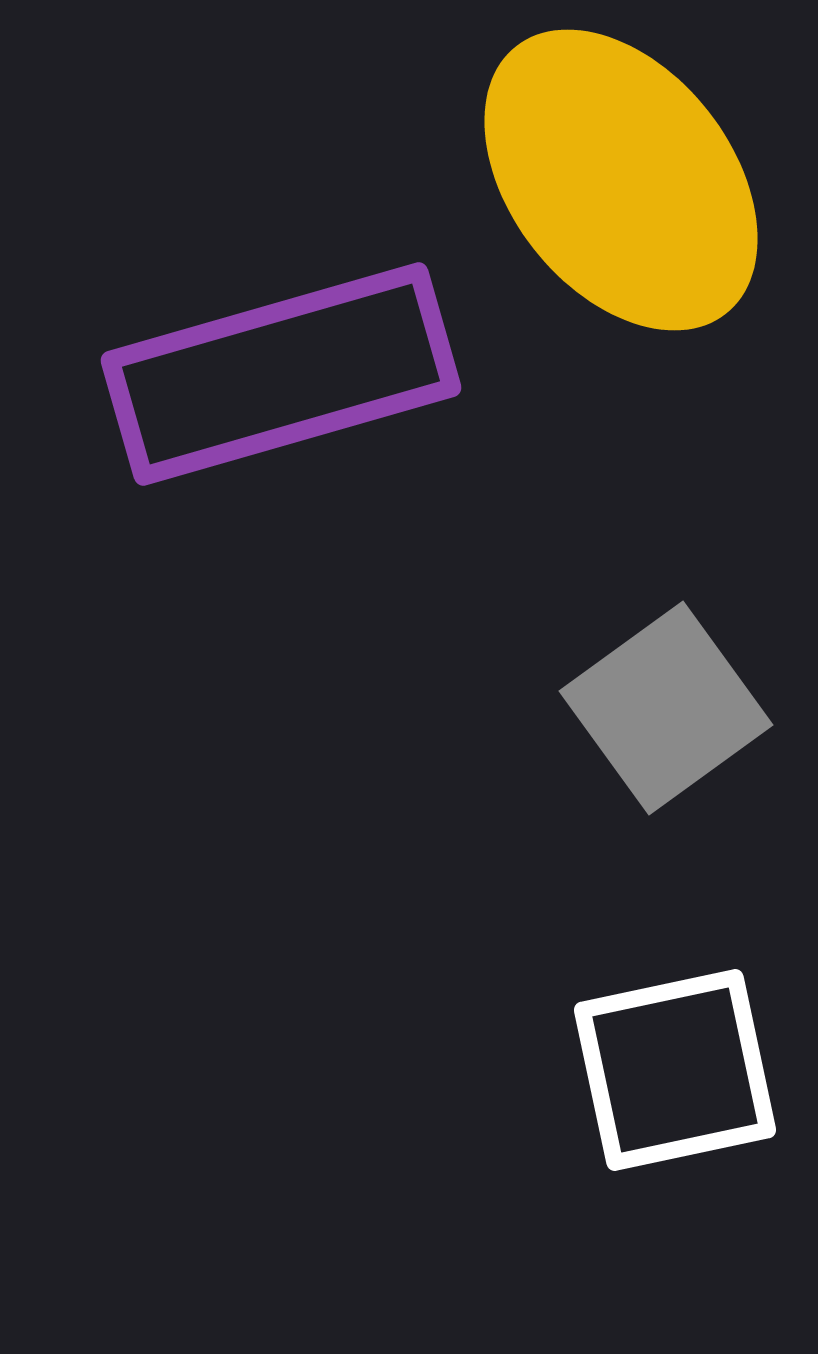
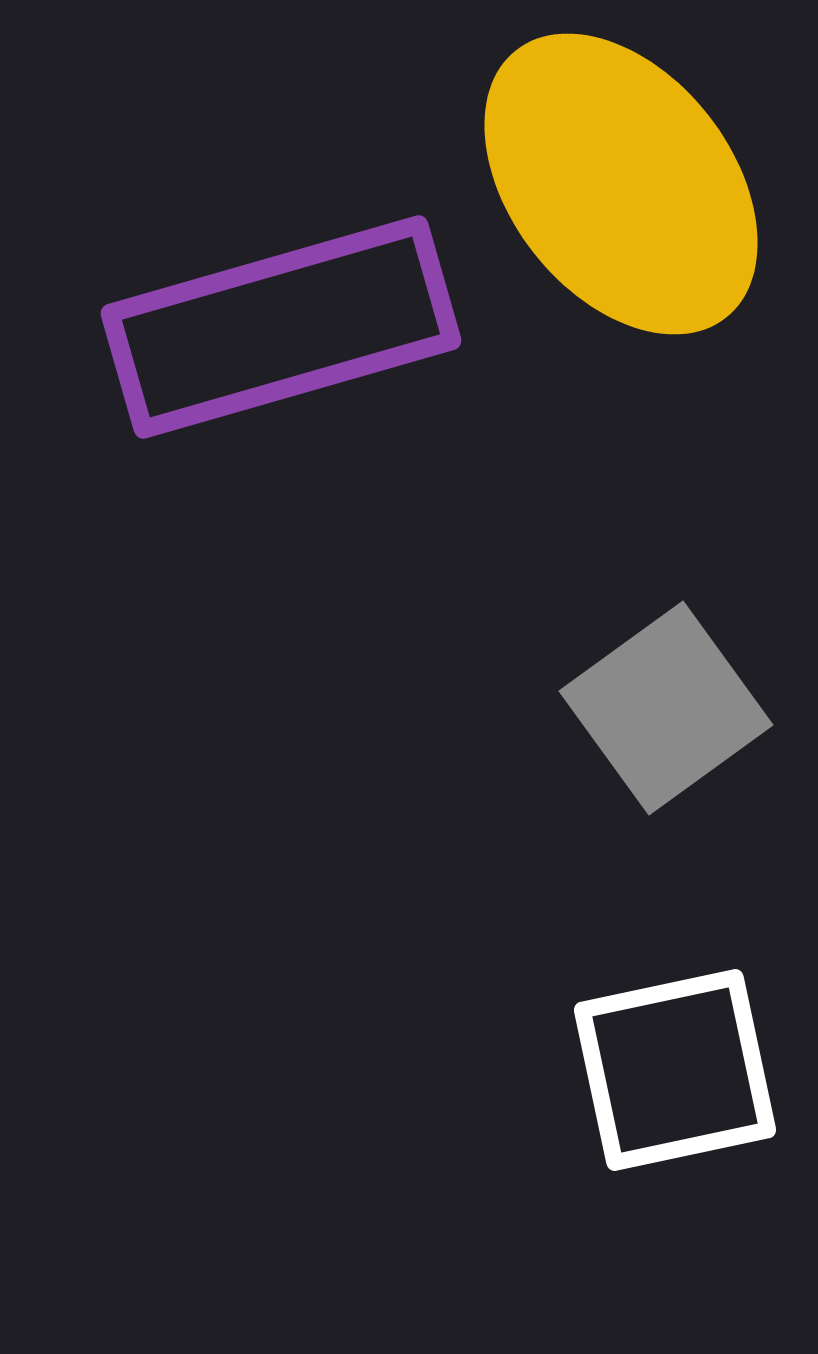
yellow ellipse: moved 4 px down
purple rectangle: moved 47 px up
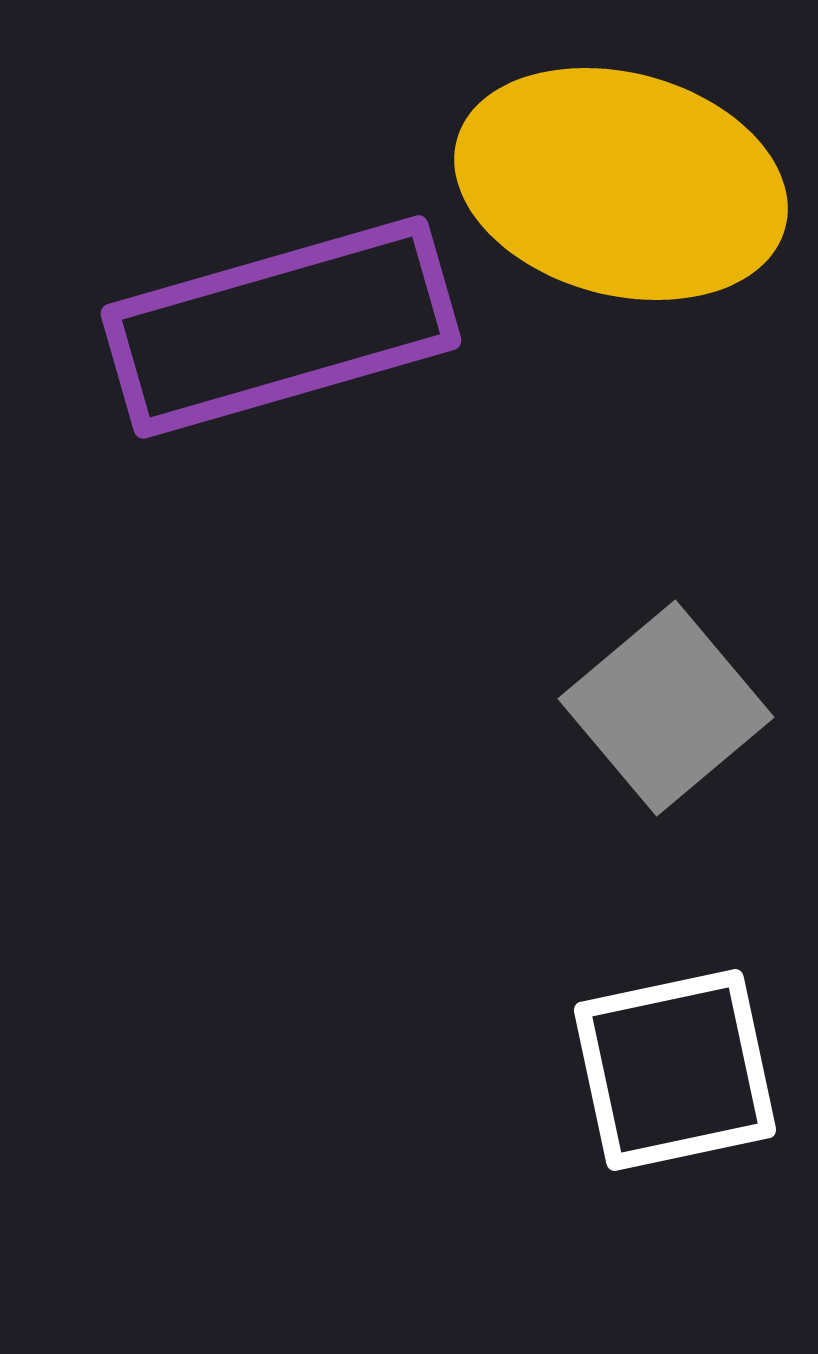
yellow ellipse: rotated 37 degrees counterclockwise
gray square: rotated 4 degrees counterclockwise
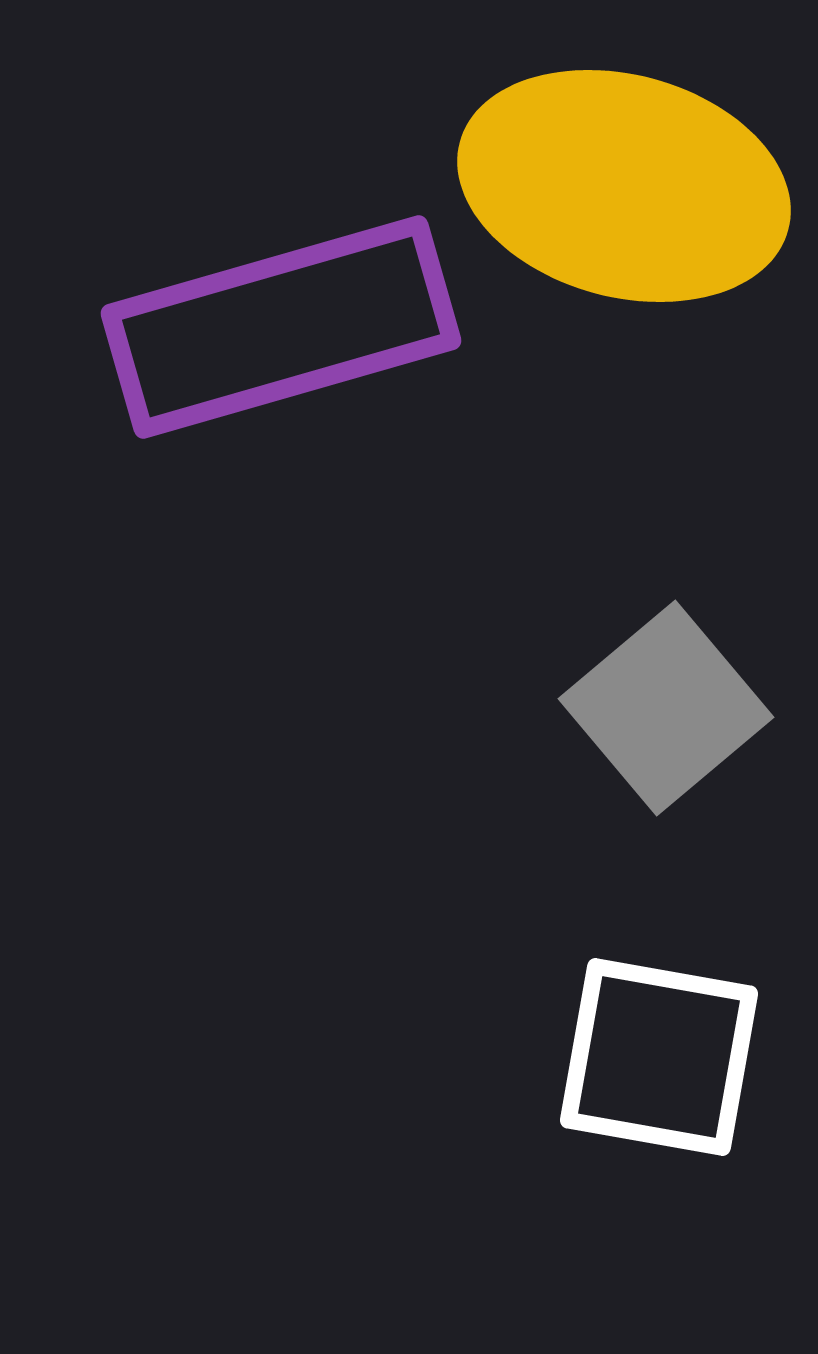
yellow ellipse: moved 3 px right, 2 px down
white square: moved 16 px left, 13 px up; rotated 22 degrees clockwise
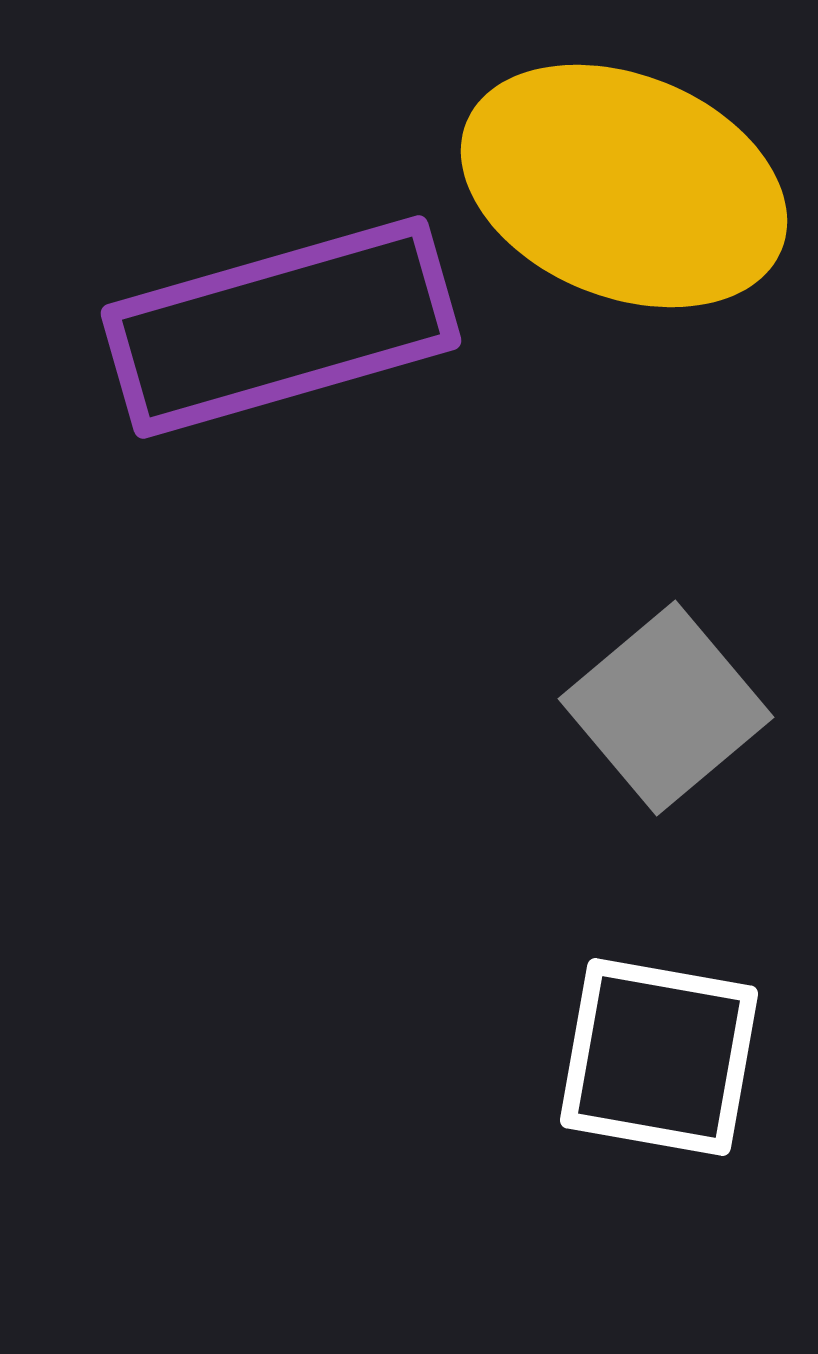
yellow ellipse: rotated 7 degrees clockwise
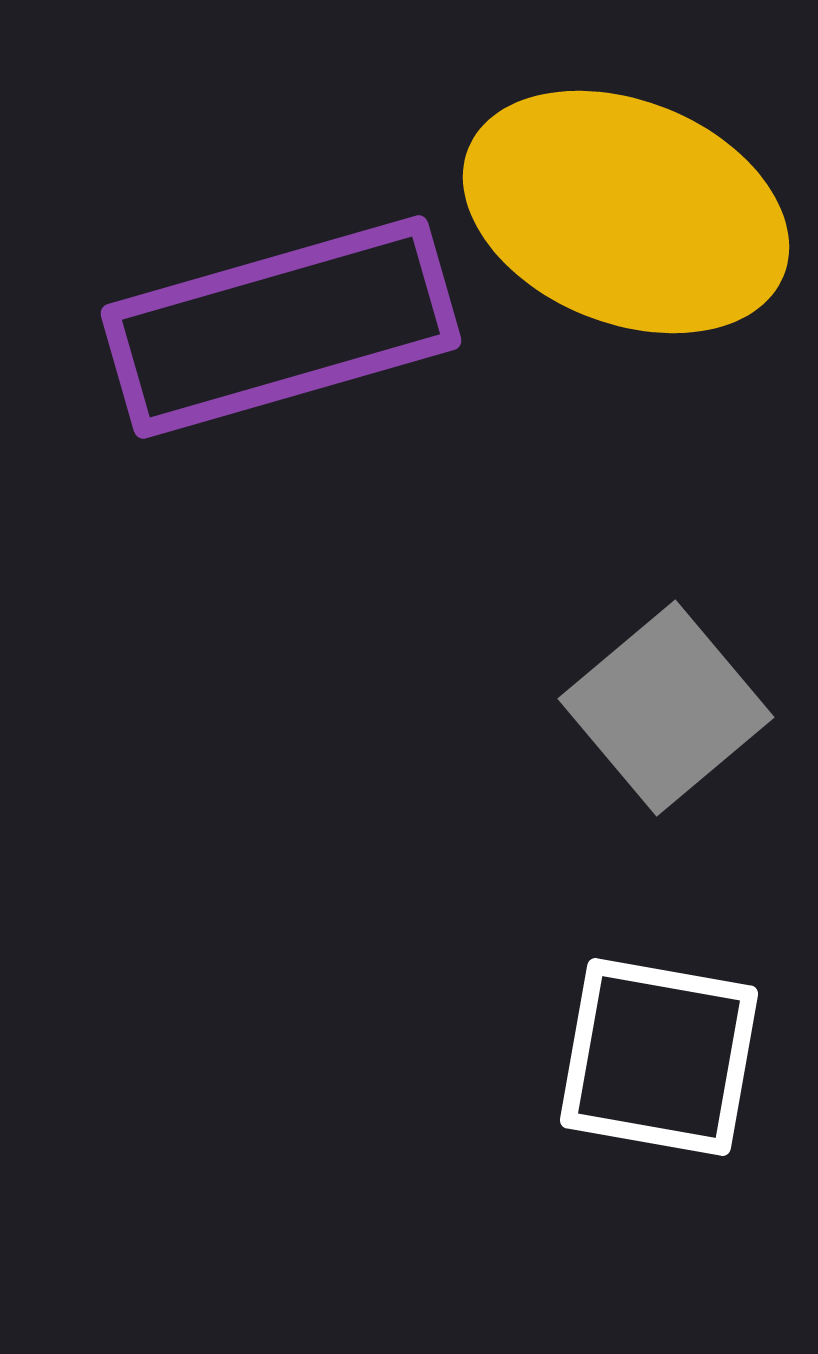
yellow ellipse: moved 2 px right, 26 px down
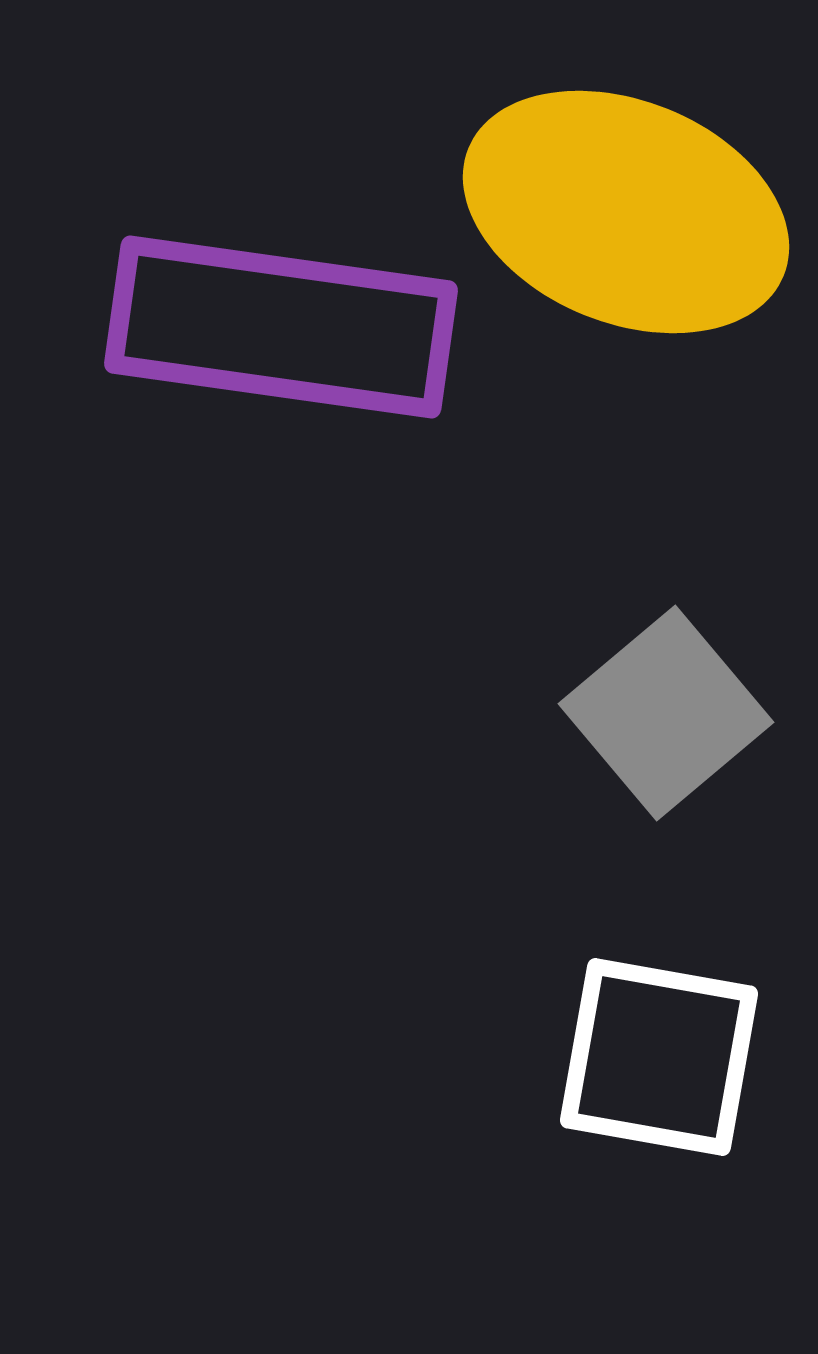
purple rectangle: rotated 24 degrees clockwise
gray square: moved 5 px down
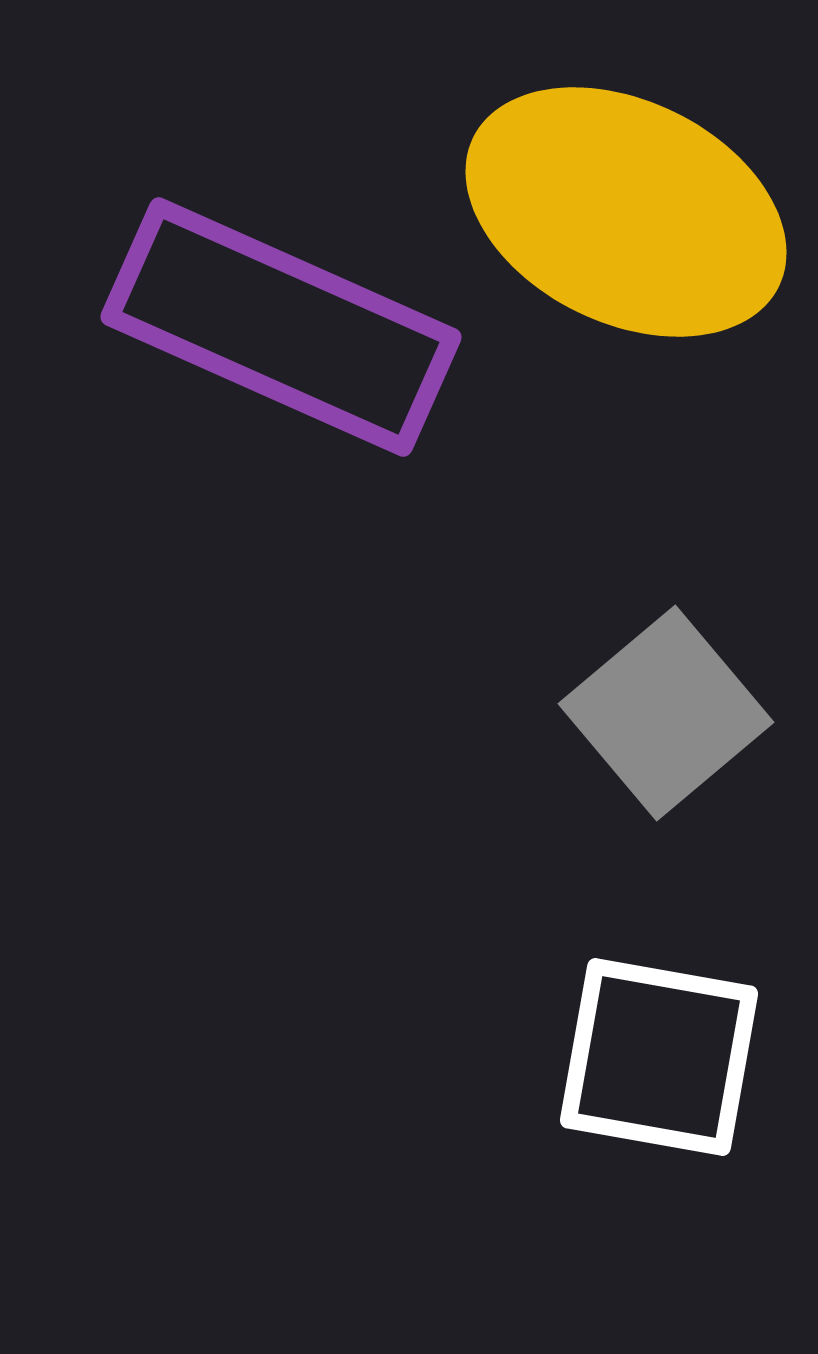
yellow ellipse: rotated 4 degrees clockwise
purple rectangle: rotated 16 degrees clockwise
